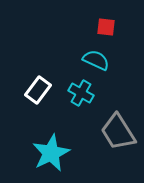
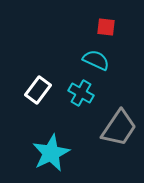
gray trapezoid: moved 1 px right, 4 px up; rotated 114 degrees counterclockwise
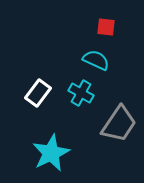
white rectangle: moved 3 px down
gray trapezoid: moved 4 px up
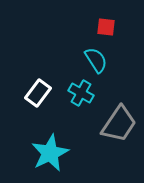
cyan semicircle: rotated 32 degrees clockwise
cyan star: moved 1 px left
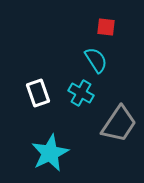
white rectangle: rotated 56 degrees counterclockwise
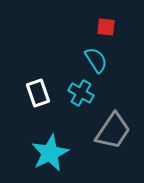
gray trapezoid: moved 6 px left, 7 px down
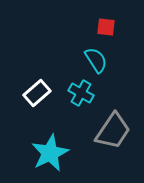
white rectangle: moved 1 px left; rotated 68 degrees clockwise
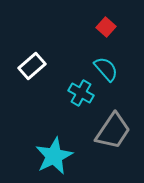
red square: rotated 36 degrees clockwise
cyan semicircle: moved 10 px right, 9 px down; rotated 8 degrees counterclockwise
white rectangle: moved 5 px left, 27 px up
cyan star: moved 4 px right, 3 px down
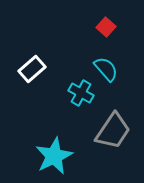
white rectangle: moved 3 px down
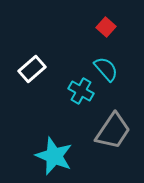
cyan cross: moved 2 px up
cyan star: rotated 24 degrees counterclockwise
